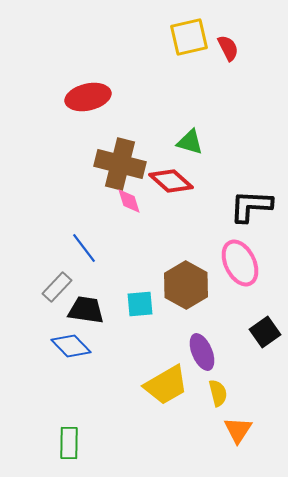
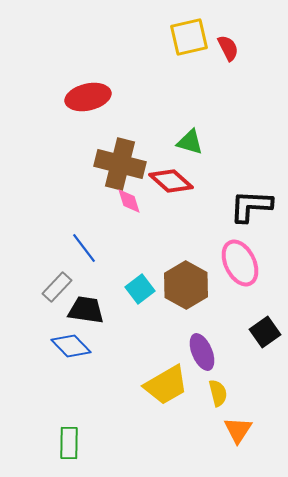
cyan square: moved 15 px up; rotated 32 degrees counterclockwise
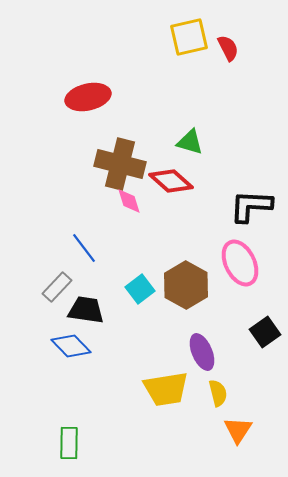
yellow trapezoid: moved 4 px down; rotated 21 degrees clockwise
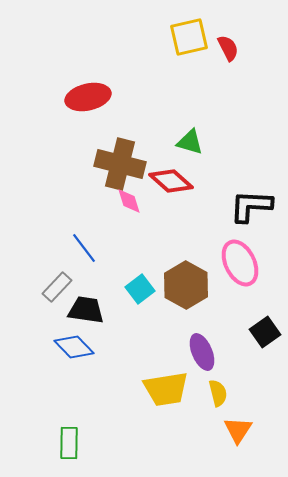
blue diamond: moved 3 px right, 1 px down
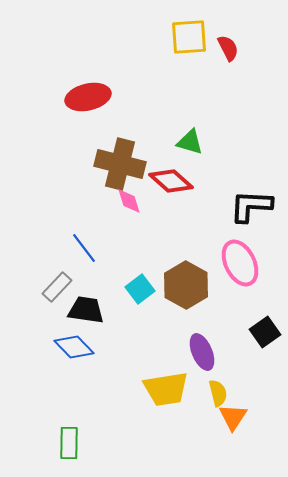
yellow square: rotated 9 degrees clockwise
orange triangle: moved 5 px left, 13 px up
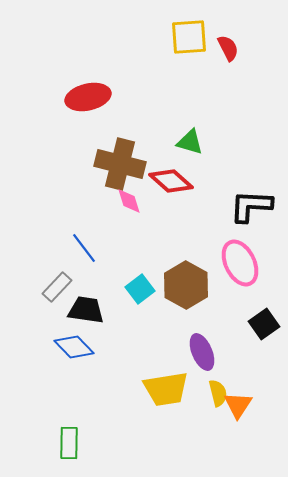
black square: moved 1 px left, 8 px up
orange triangle: moved 5 px right, 12 px up
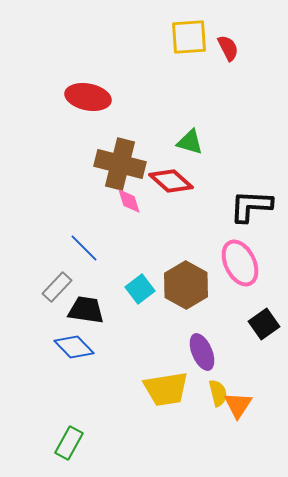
red ellipse: rotated 24 degrees clockwise
blue line: rotated 8 degrees counterclockwise
green rectangle: rotated 28 degrees clockwise
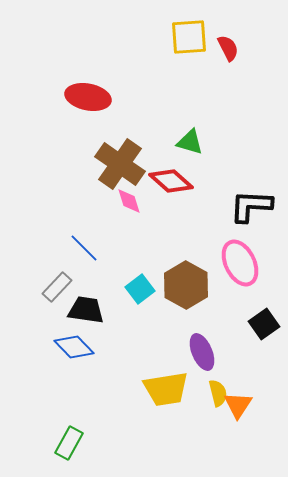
brown cross: rotated 21 degrees clockwise
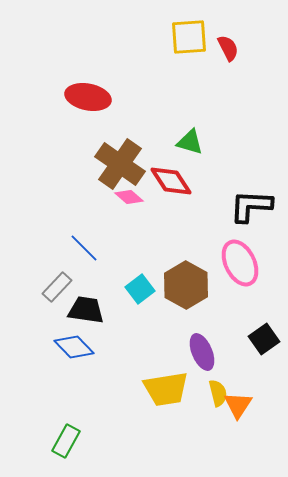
red diamond: rotated 15 degrees clockwise
pink diamond: moved 4 px up; rotated 32 degrees counterclockwise
black square: moved 15 px down
green rectangle: moved 3 px left, 2 px up
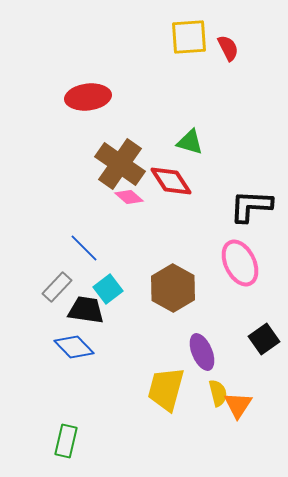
red ellipse: rotated 18 degrees counterclockwise
brown hexagon: moved 13 px left, 3 px down
cyan square: moved 32 px left
yellow trapezoid: rotated 114 degrees clockwise
green rectangle: rotated 16 degrees counterclockwise
